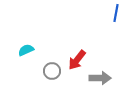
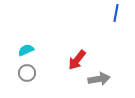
gray circle: moved 25 px left, 2 px down
gray arrow: moved 1 px left, 1 px down; rotated 10 degrees counterclockwise
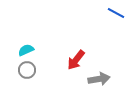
blue line: rotated 72 degrees counterclockwise
red arrow: moved 1 px left
gray circle: moved 3 px up
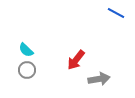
cyan semicircle: rotated 112 degrees counterclockwise
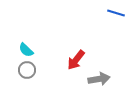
blue line: rotated 12 degrees counterclockwise
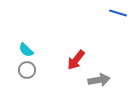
blue line: moved 2 px right
gray arrow: moved 1 px down
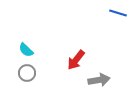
gray circle: moved 3 px down
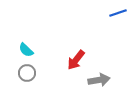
blue line: rotated 36 degrees counterclockwise
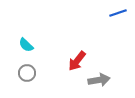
cyan semicircle: moved 5 px up
red arrow: moved 1 px right, 1 px down
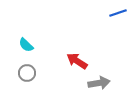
red arrow: rotated 85 degrees clockwise
gray arrow: moved 3 px down
